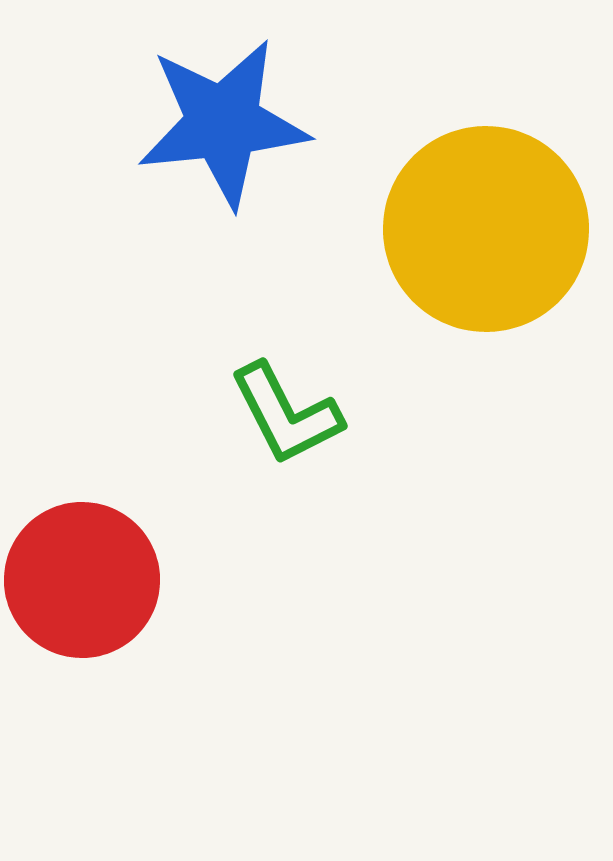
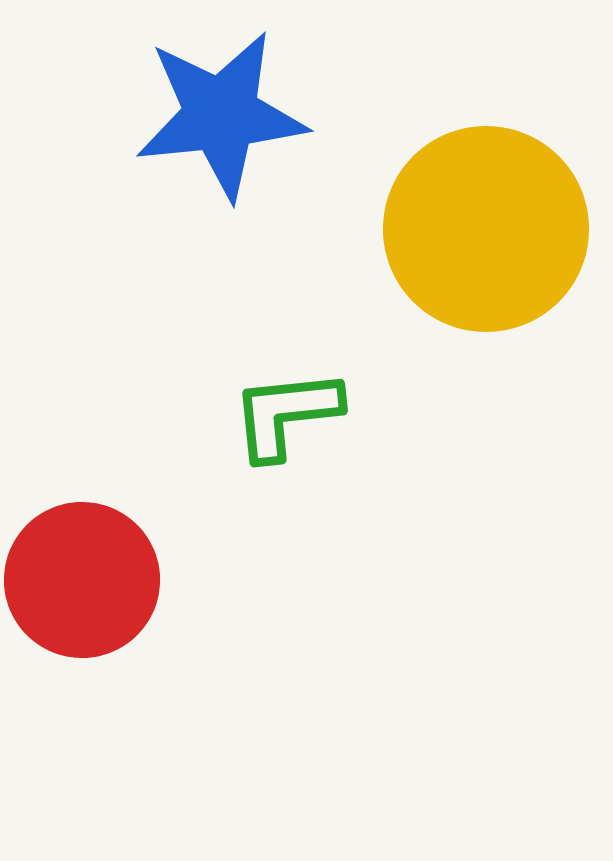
blue star: moved 2 px left, 8 px up
green L-shape: rotated 111 degrees clockwise
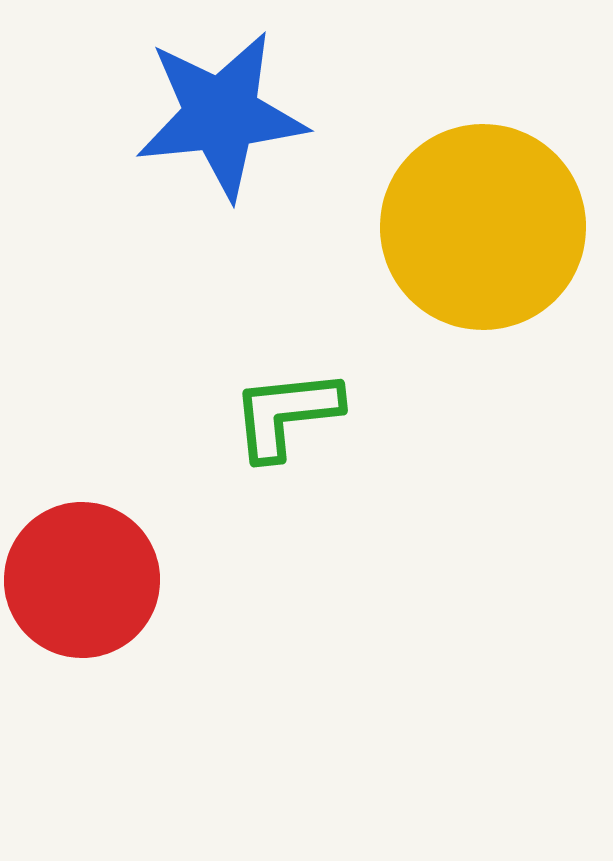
yellow circle: moved 3 px left, 2 px up
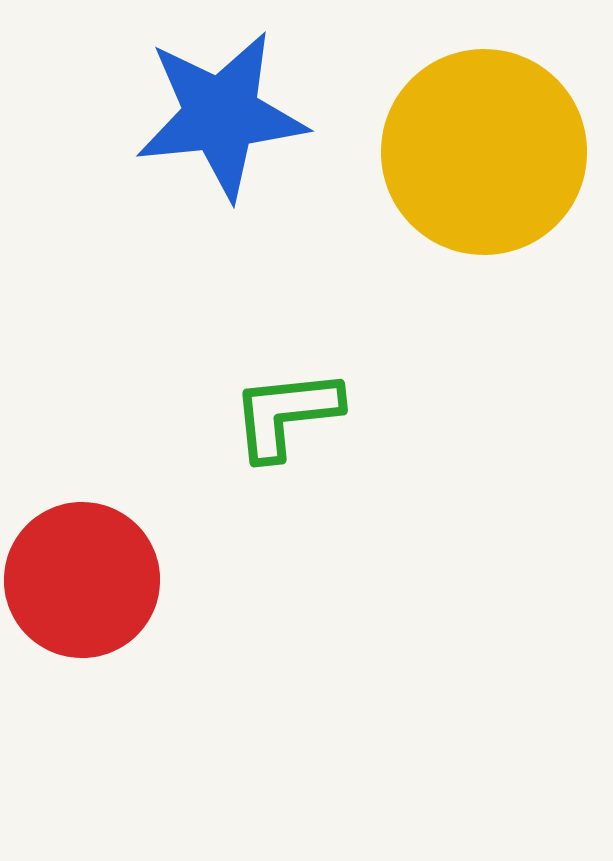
yellow circle: moved 1 px right, 75 px up
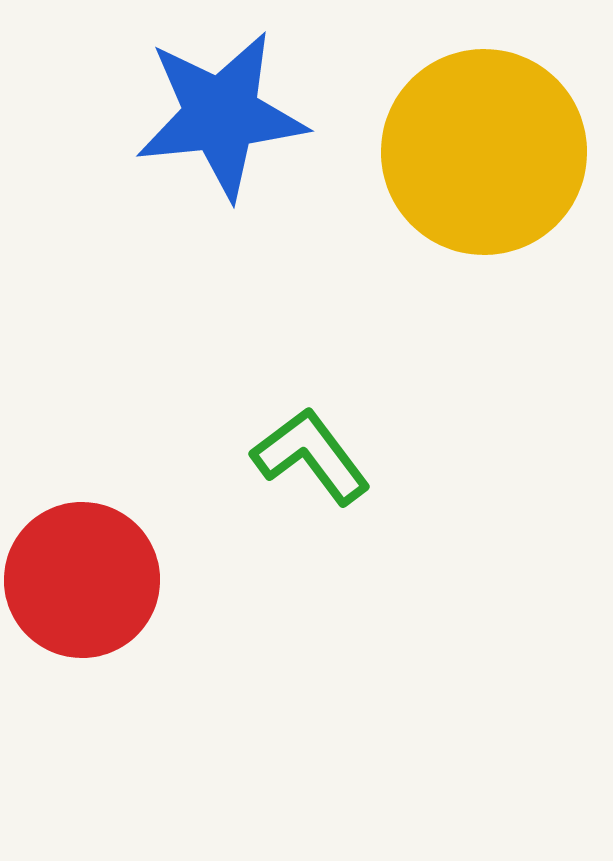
green L-shape: moved 25 px right, 42 px down; rotated 59 degrees clockwise
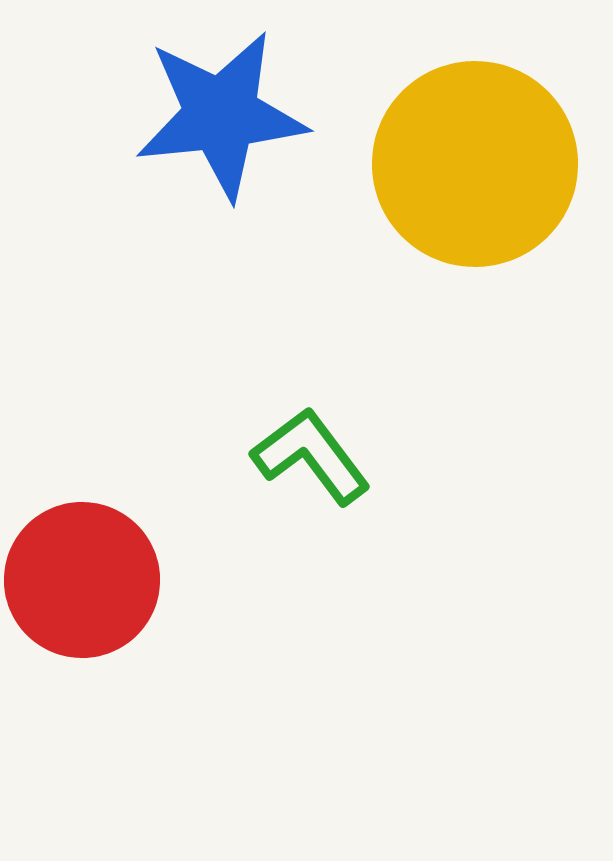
yellow circle: moved 9 px left, 12 px down
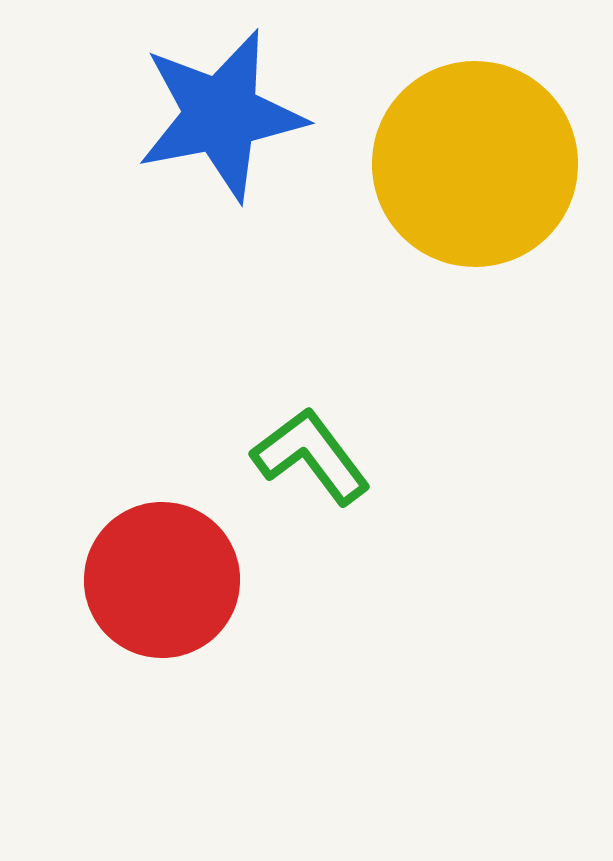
blue star: rotated 5 degrees counterclockwise
red circle: moved 80 px right
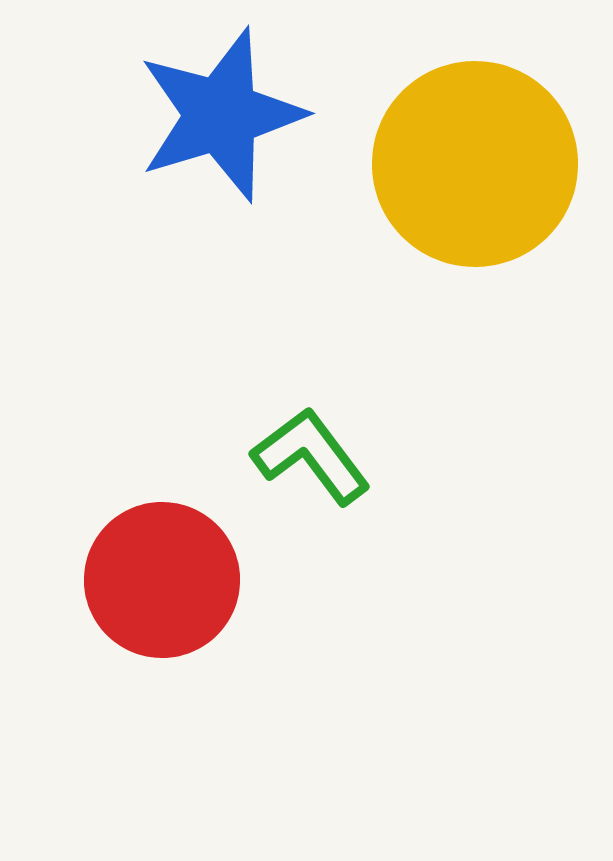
blue star: rotated 6 degrees counterclockwise
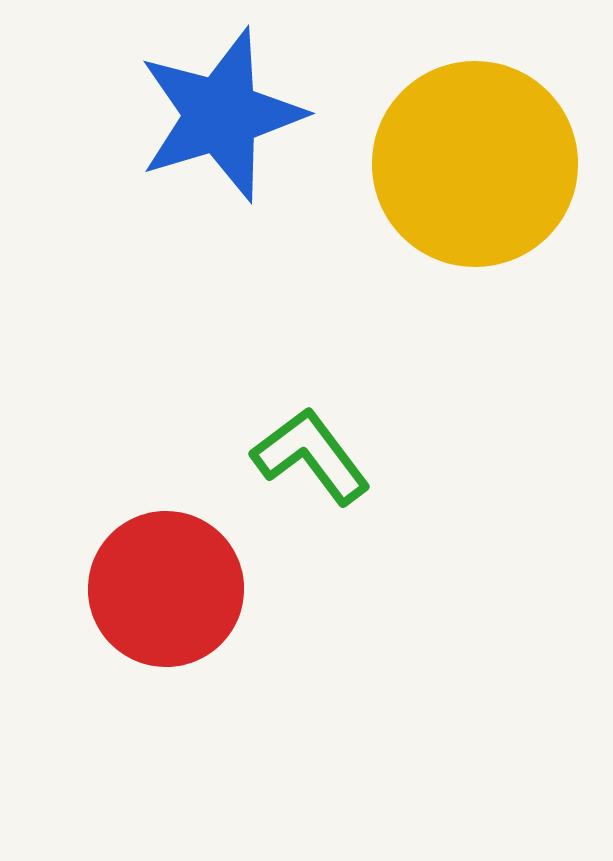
red circle: moved 4 px right, 9 px down
